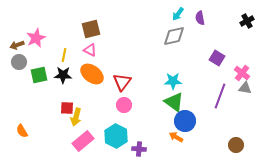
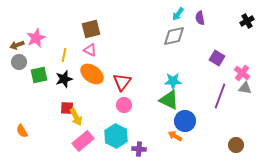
black star: moved 1 px right, 4 px down; rotated 18 degrees counterclockwise
green triangle: moved 5 px left, 2 px up; rotated 10 degrees counterclockwise
yellow arrow: rotated 42 degrees counterclockwise
orange arrow: moved 1 px left, 1 px up
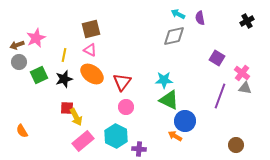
cyan arrow: rotated 80 degrees clockwise
green square: rotated 12 degrees counterclockwise
cyan star: moved 9 px left, 1 px up
pink circle: moved 2 px right, 2 px down
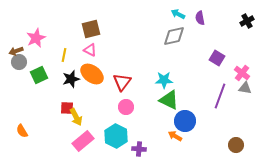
brown arrow: moved 1 px left, 6 px down
black star: moved 7 px right
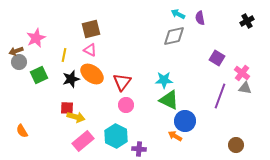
pink circle: moved 2 px up
yellow arrow: rotated 48 degrees counterclockwise
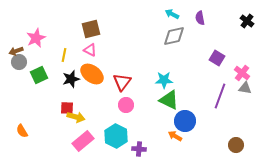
cyan arrow: moved 6 px left
black cross: rotated 24 degrees counterclockwise
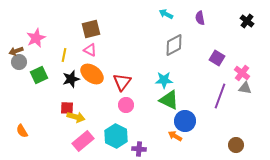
cyan arrow: moved 6 px left
gray diamond: moved 9 px down; rotated 15 degrees counterclockwise
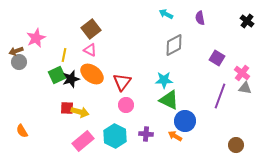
brown square: rotated 24 degrees counterclockwise
green square: moved 18 px right
yellow arrow: moved 4 px right, 5 px up
cyan hexagon: moved 1 px left
purple cross: moved 7 px right, 15 px up
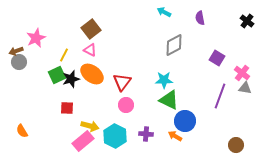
cyan arrow: moved 2 px left, 2 px up
yellow line: rotated 16 degrees clockwise
yellow arrow: moved 10 px right, 14 px down
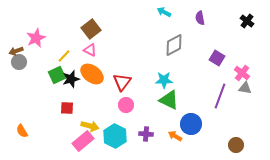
yellow line: moved 1 px down; rotated 16 degrees clockwise
blue circle: moved 6 px right, 3 px down
